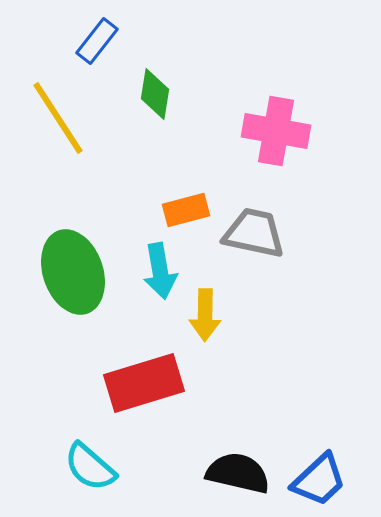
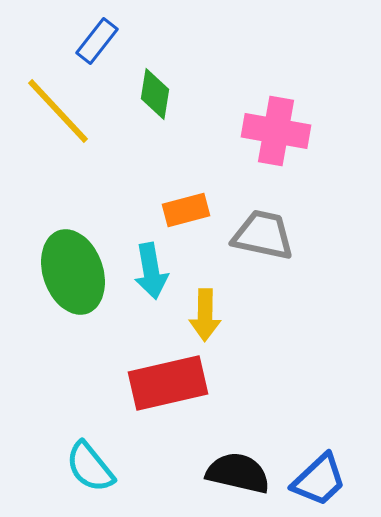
yellow line: moved 7 px up; rotated 10 degrees counterclockwise
gray trapezoid: moved 9 px right, 2 px down
cyan arrow: moved 9 px left
red rectangle: moved 24 px right; rotated 4 degrees clockwise
cyan semicircle: rotated 10 degrees clockwise
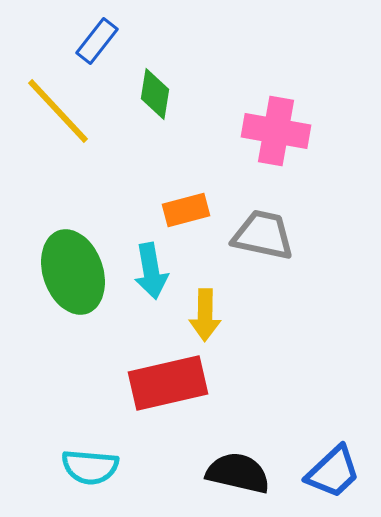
cyan semicircle: rotated 46 degrees counterclockwise
blue trapezoid: moved 14 px right, 8 px up
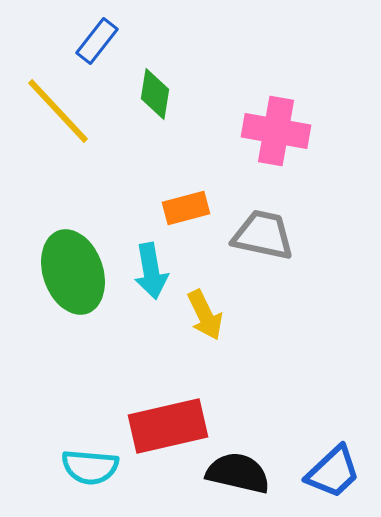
orange rectangle: moved 2 px up
yellow arrow: rotated 27 degrees counterclockwise
red rectangle: moved 43 px down
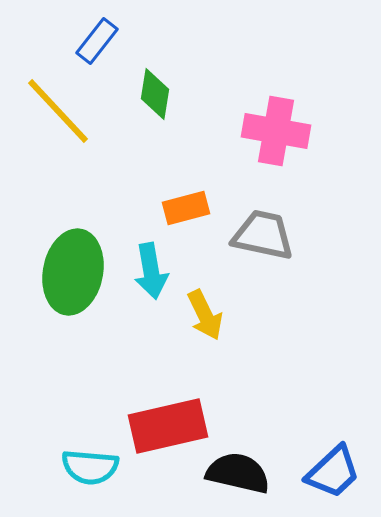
green ellipse: rotated 30 degrees clockwise
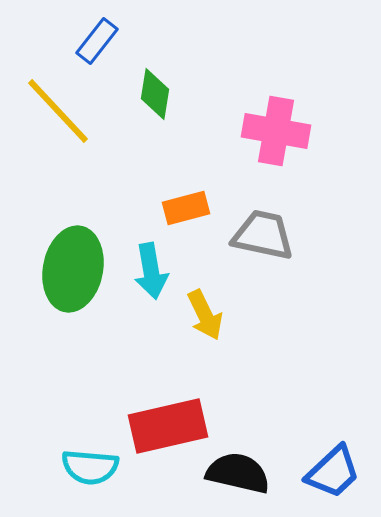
green ellipse: moved 3 px up
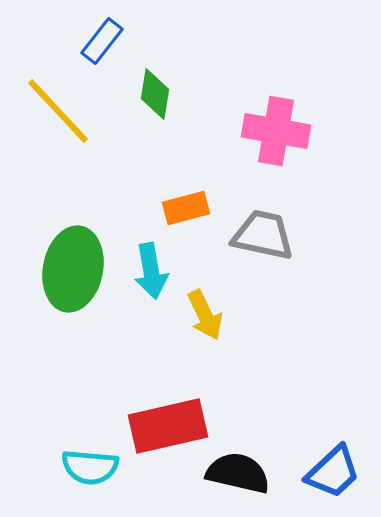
blue rectangle: moved 5 px right
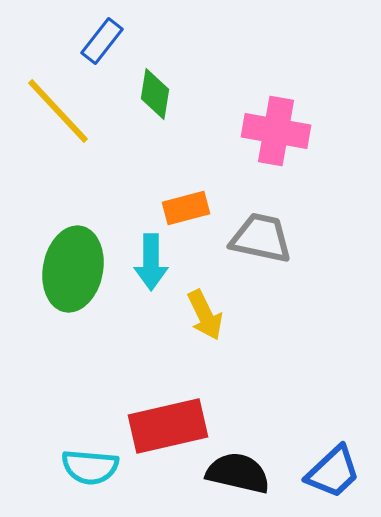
gray trapezoid: moved 2 px left, 3 px down
cyan arrow: moved 9 px up; rotated 10 degrees clockwise
